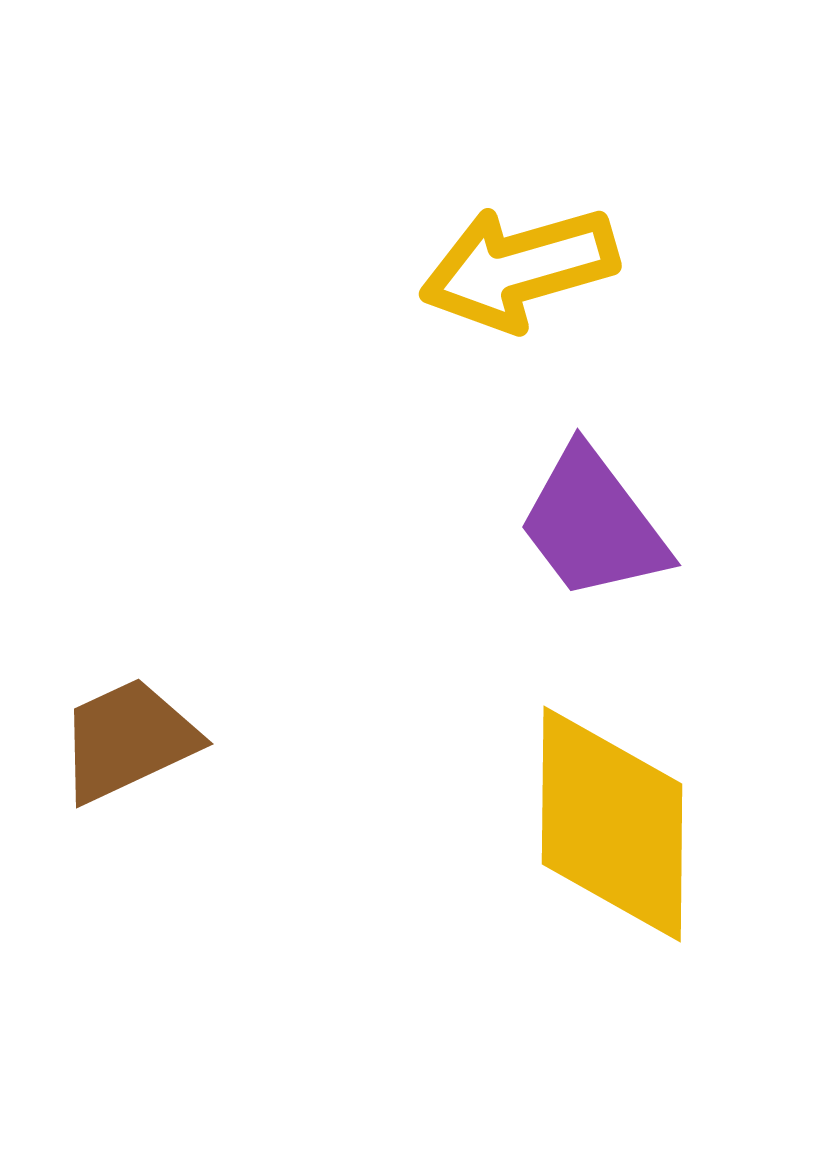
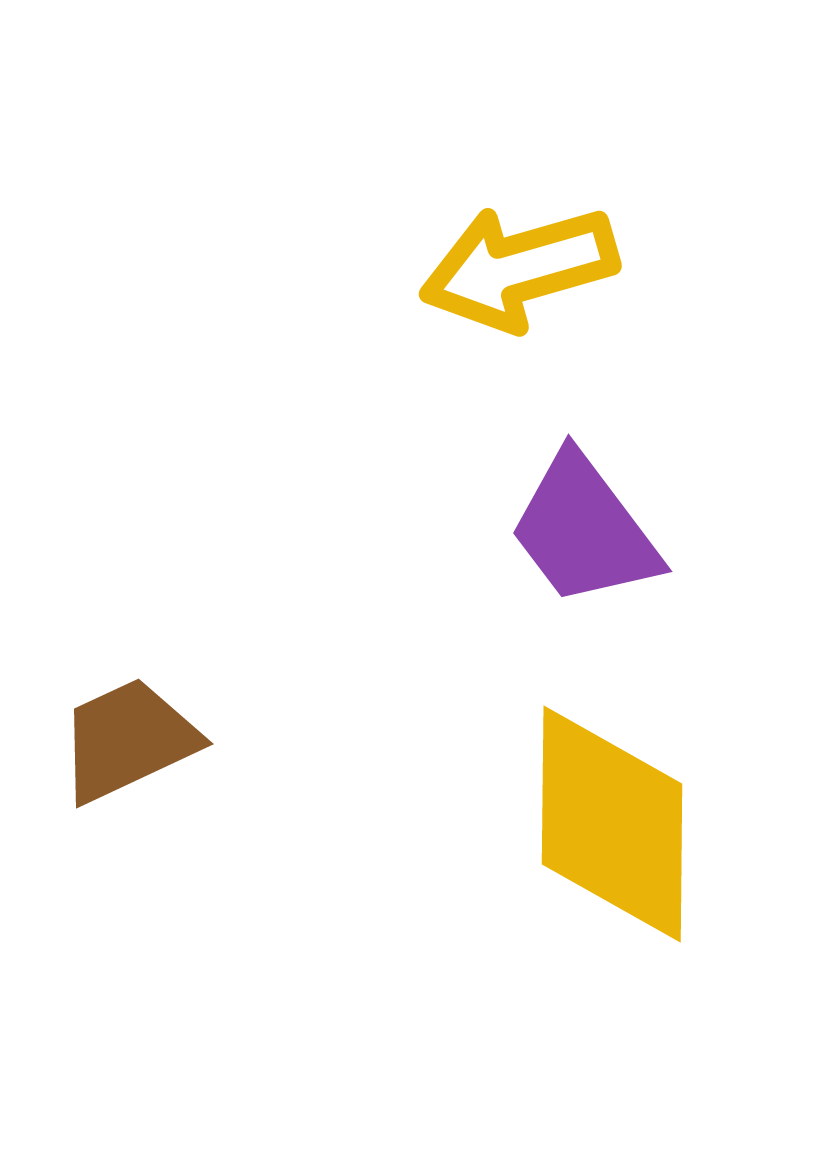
purple trapezoid: moved 9 px left, 6 px down
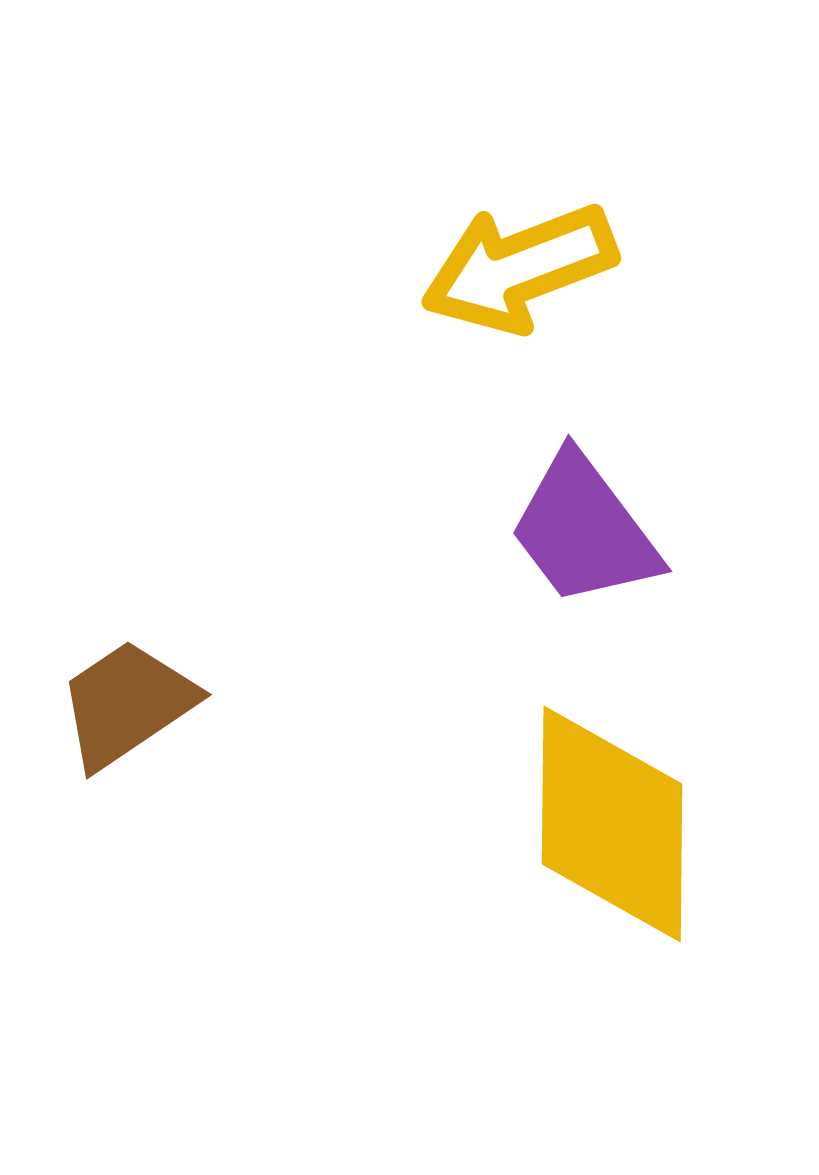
yellow arrow: rotated 5 degrees counterclockwise
brown trapezoid: moved 1 px left, 36 px up; rotated 9 degrees counterclockwise
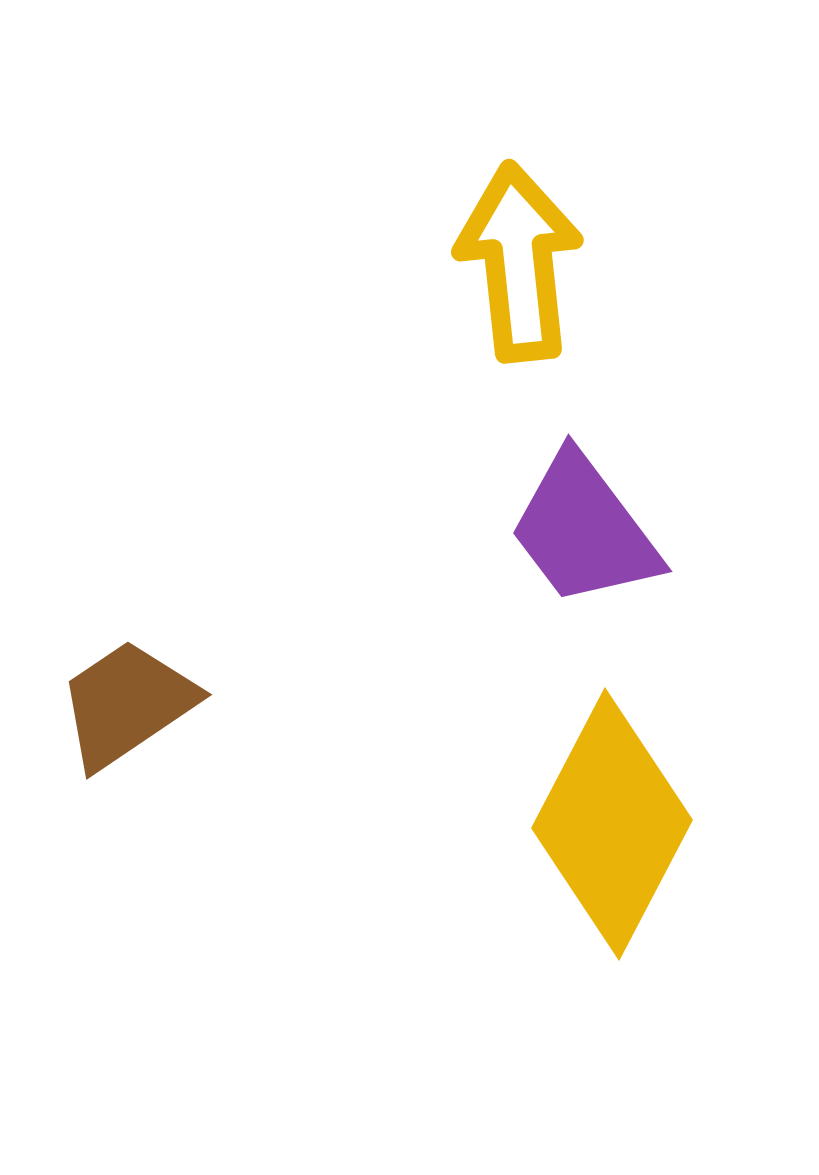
yellow arrow: moved 6 px up; rotated 105 degrees clockwise
yellow diamond: rotated 27 degrees clockwise
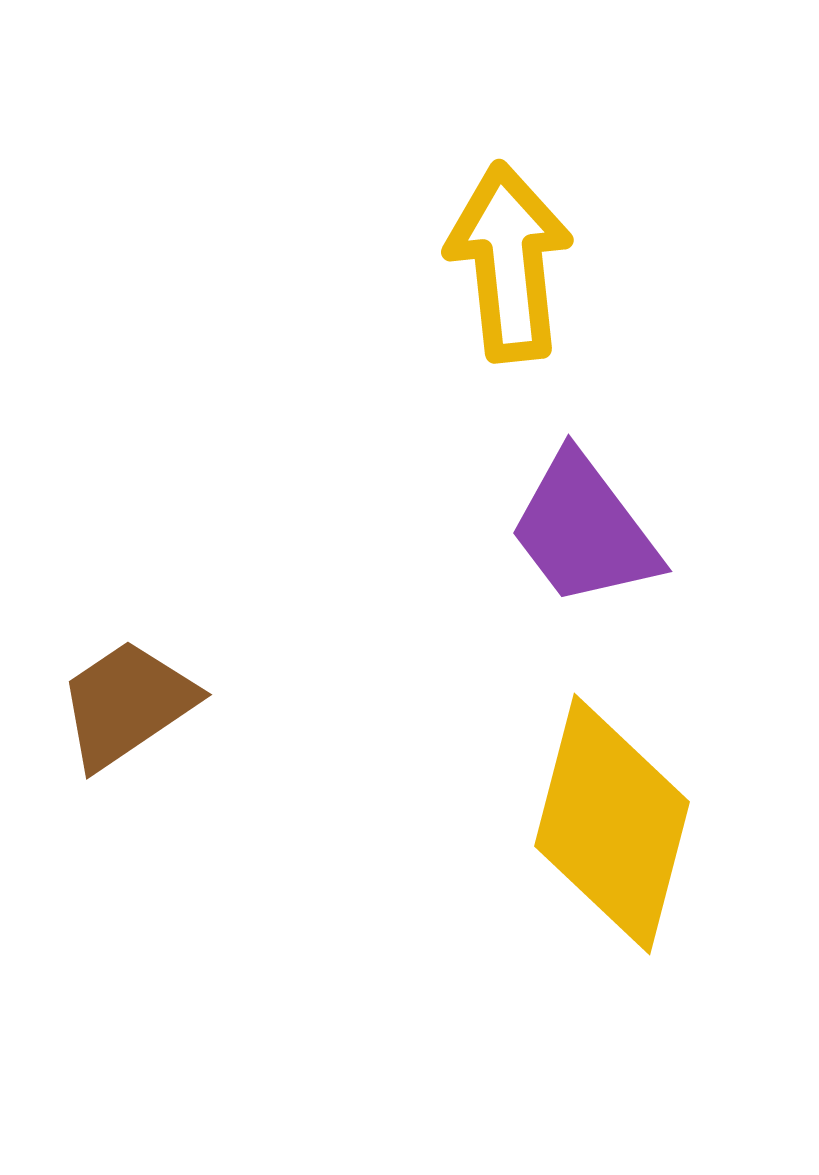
yellow arrow: moved 10 px left
yellow diamond: rotated 13 degrees counterclockwise
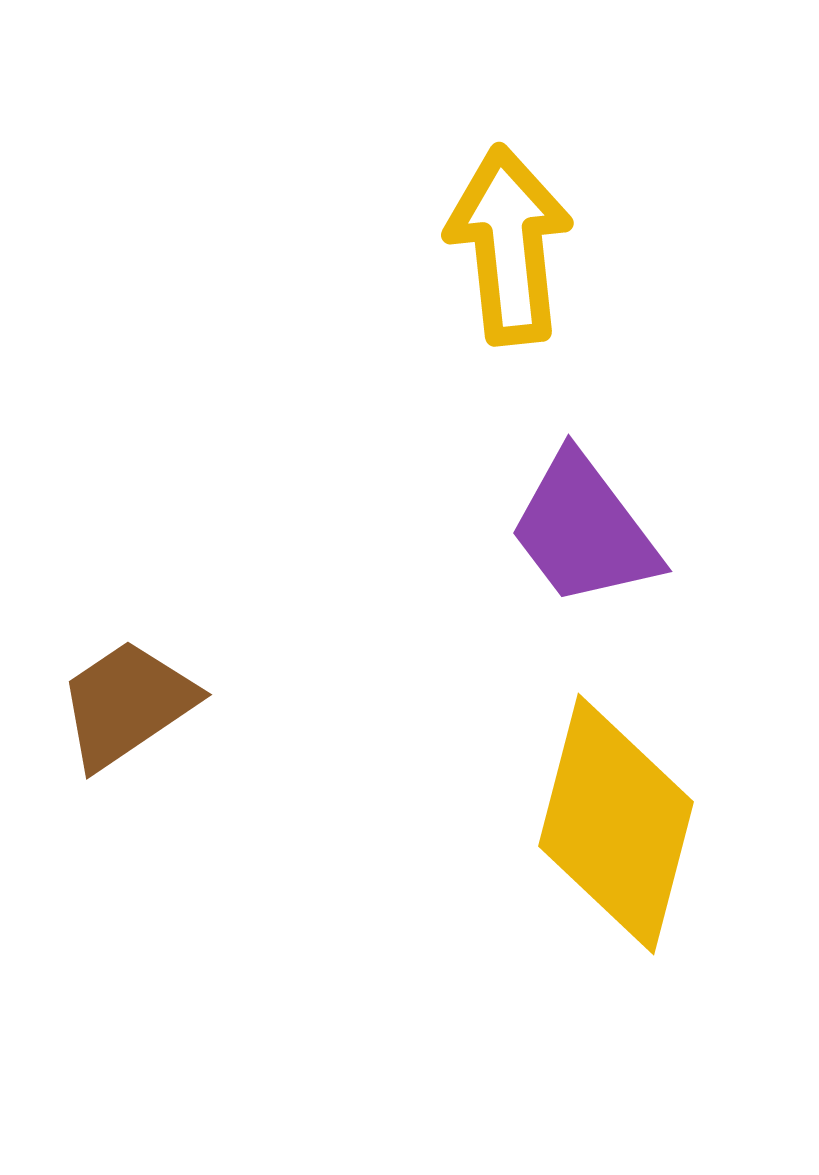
yellow arrow: moved 17 px up
yellow diamond: moved 4 px right
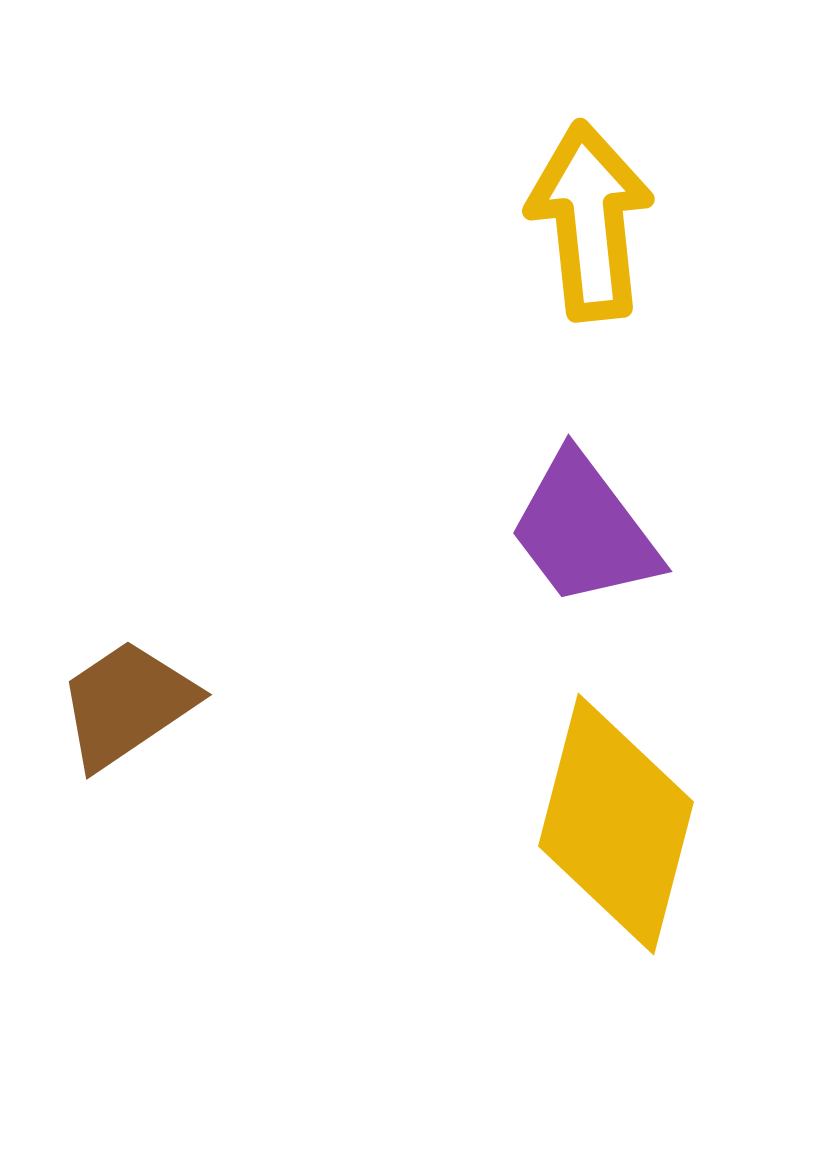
yellow arrow: moved 81 px right, 24 px up
